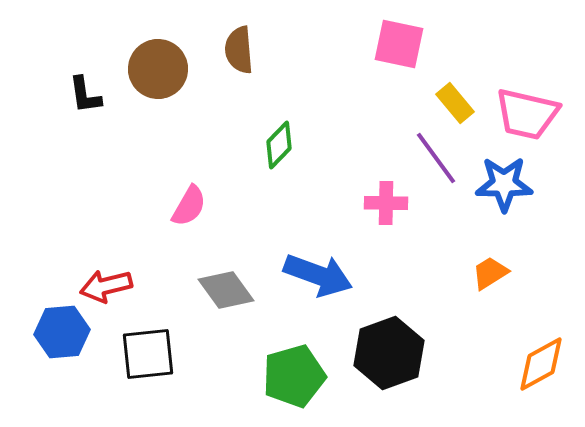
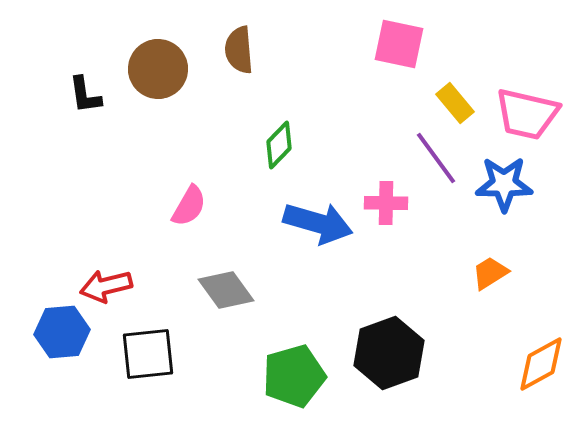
blue arrow: moved 52 px up; rotated 4 degrees counterclockwise
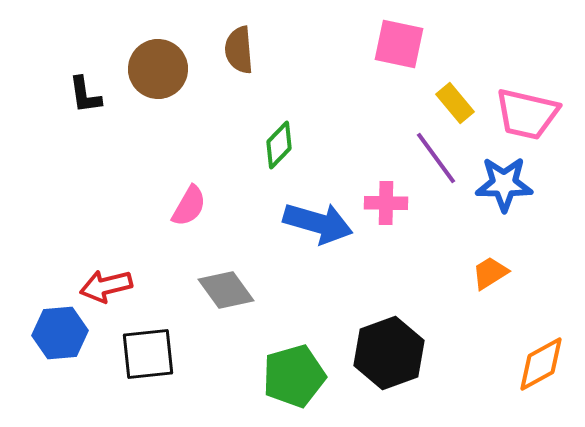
blue hexagon: moved 2 px left, 1 px down
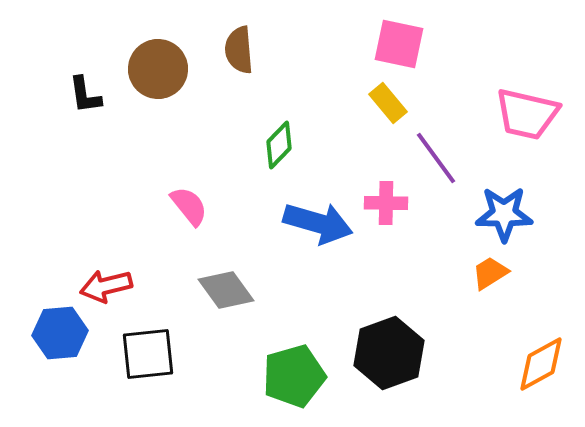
yellow rectangle: moved 67 px left
blue star: moved 30 px down
pink semicircle: rotated 69 degrees counterclockwise
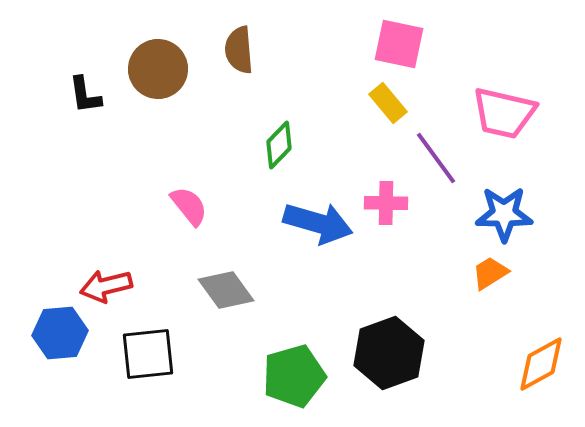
pink trapezoid: moved 23 px left, 1 px up
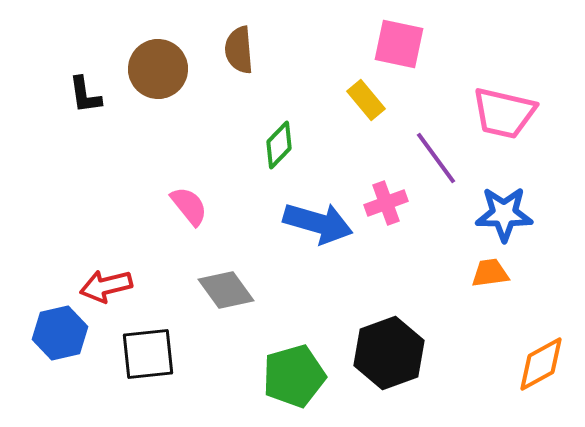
yellow rectangle: moved 22 px left, 3 px up
pink cross: rotated 21 degrees counterclockwise
orange trapezoid: rotated 24 degrees clockwise
blue hexagon: rotated 8 degrees counterclockwise
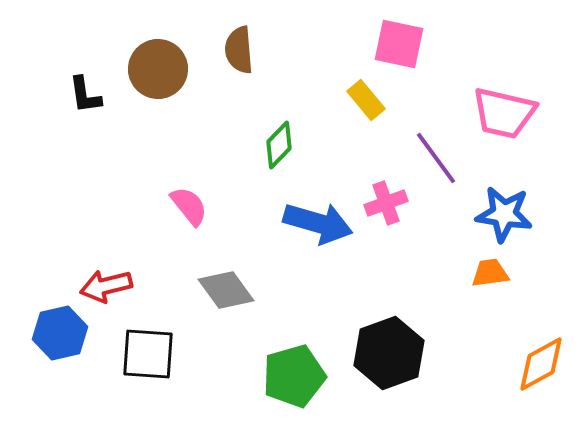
blue star: rotated 8 degrees clockwise
black square: rotated 10 degrees clockwise
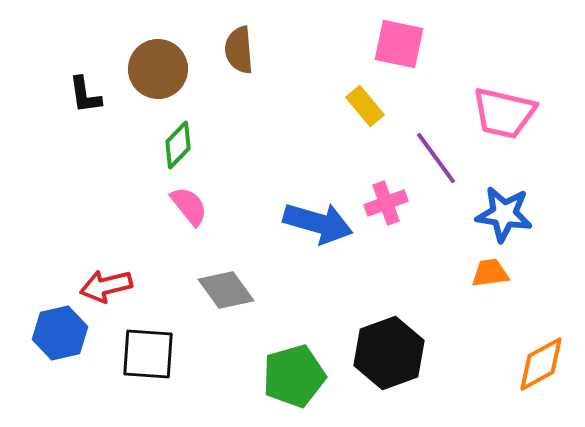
yellow rectangle: moved 1 px left, 6 px down
green diamond: moved 101 px left
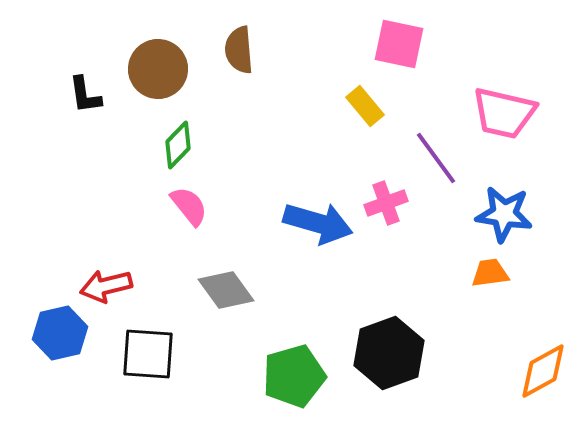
orange diamond: moved 2 px right, 7 px down
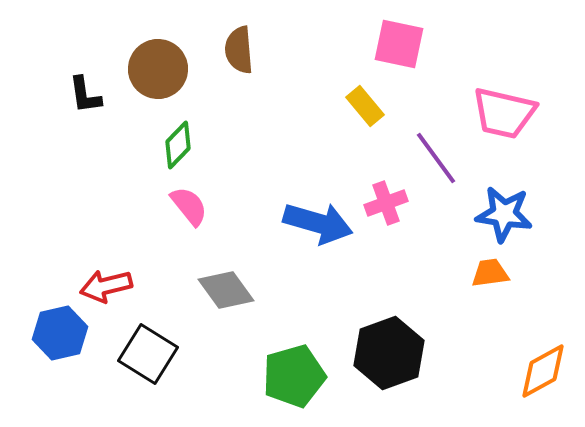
black square: rotated 28 degrees clockwise
